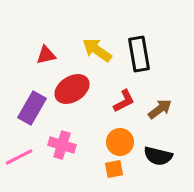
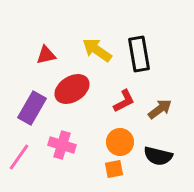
pink line: rotated 28 degrees counterclockwise
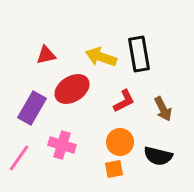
yellow arrow: moved 4 px right, 7 px down; rotated 16 degrees counterclockwise
brown arrow: moved 3 px right; rotated 100 degrees clockwise
pink line: moved 1 px down
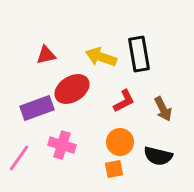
purple rectangle: moved 5 px right; rotated 40 degrees clockwise
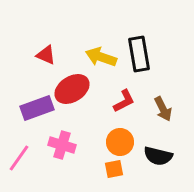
red triangle: rotated 35 degrees clockwise
